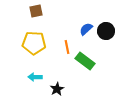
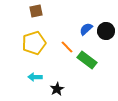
yellow pentagon: rotated 20 degrees counterclockwise
orange line: rotated 32 degrees counterclockwise
green rectangle: moved 2 px right, 1 px up
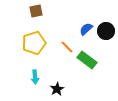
cyan arrow: rotated 96 degrees counterclockwise
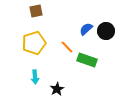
green rectangle: rotated 18 degrees counterclockwise
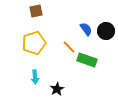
blue semicircle: rotated 96 degrees clockwise
orange line: moved 2 px right
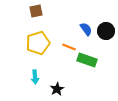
yellow pentagon: moved 4 px right
orange line: rotated 24 degrees counterclockwise
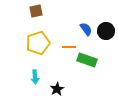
orange line: rotated 24 degrees counterclockwise
